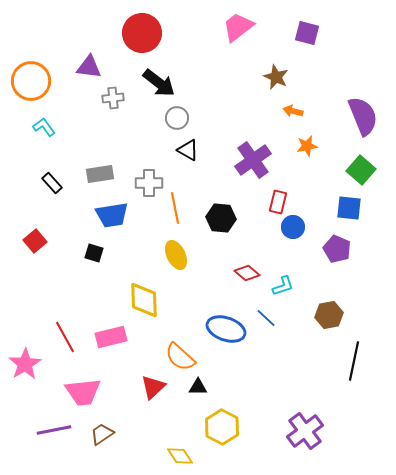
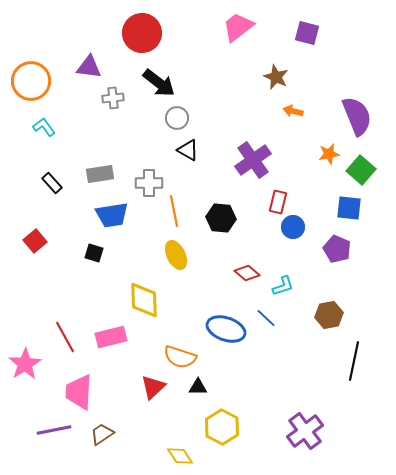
purple semicircle at (363, 116): moved 6 px left
orange star at (307, 146): moved 22 px right, 8 px down
orange line at (175, 208): moved 1 px left, 3 px down
orange semicircle at (180, 357): rotated 24 degrees counterclockwise
pink trapezoid at (83, 392): moved 4 px left; rotated 99 degrees clockwise
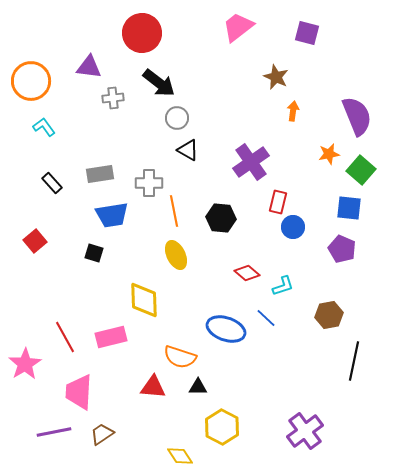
orange arrow at (293, 111): rotated 84 degrees clockwise
purple cross at (253, 160): moved 2 px left, 2 px down
purple pentagon at (337, 249): moved 5 px right
red triangle at (153, 387): rotated 48 degrees clockwise
purple line at (54, 430): moved 2 px down
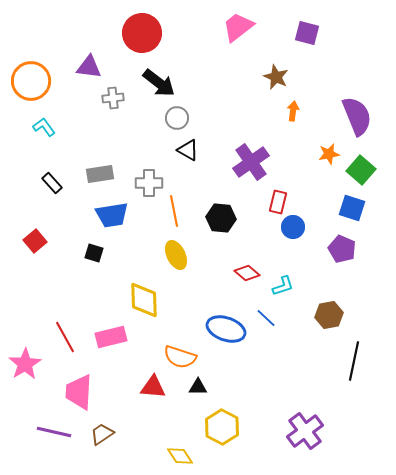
blue square at (349, 208): moved 3 px right; rotated 12 degrees clockwise
purple line at (54, 432): rotated 24 degrees clockwise
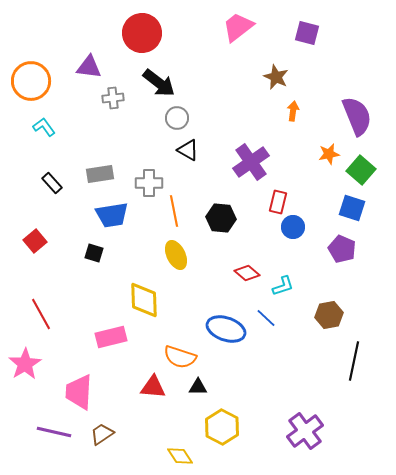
red line at (65, 337): moved 24 px left, 23 px up
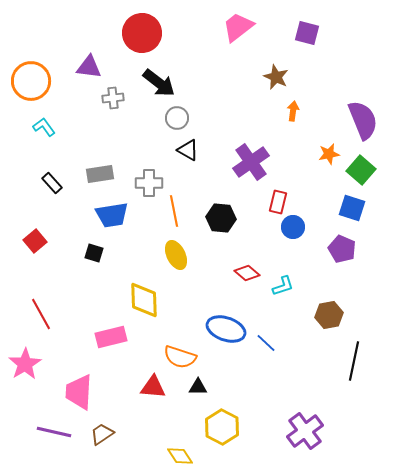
purple semicircle at (357, 116): moved 6 px right, 4 px down
blue line at (266, 318): moved 25 px down
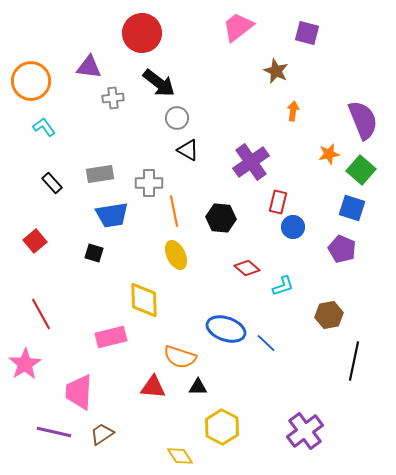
brown star at (276, 77): moved 6 px up
red diamond at (247, 273): moved 5 px up
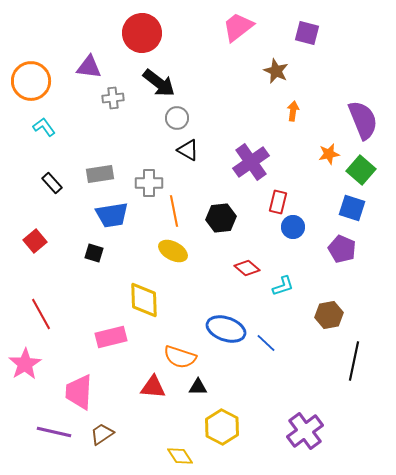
black hexagon at (221, 218): rotated 12 degrees counterclockwise
yellow ellipse at (176, 255): moved 3 px left, 4 px up; rotated 36 degrees counterclockwise
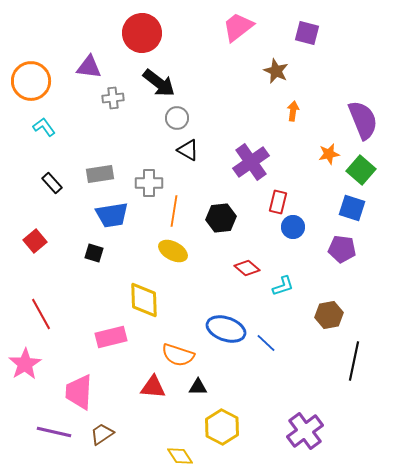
orange line at (174, 211): rotated 20 degrees clockwise
purple pentagon at (342, 249): rotated 16 degrees counterclockwise
orange semicircle at (180, 357): moved 2 px left, 2 px up
